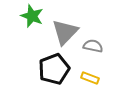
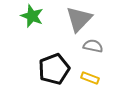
gray triangle: moved 14 px right, 13 px up
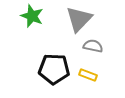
black pentagon: rotated 24 degrees clockwise
yellow rectangle: moved 2 px left, 3 px up
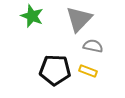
black pentagon: moved 1 px right, 1 px down
yellow rectangle: moved 4 px up
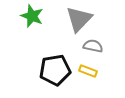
black pentagon: rotated 12 degrees counterclockwise
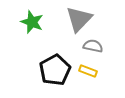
green star: moved 6 px down
black pentagon: rotated 20 degrees counterclockwise
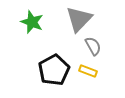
gray semicircle: rotated 48 degrees clockwise
black pentagon: moved 1 px left
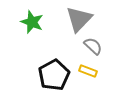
gray semicircle: rotated 18 degrees counterclockwise
black pentagon: moved 5 px down
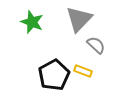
gray semicircle: moved 3 px right, 1 px up
yellow rectangle: moved 5 px left
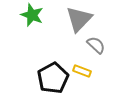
green star: moved 7 px up
yellow rectangle: moved 1 px left
black pentagon: moved 1 px left, 3 px down
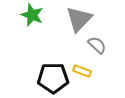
gray semicircle: moved 1 px right
black pentagon: rotated 28 degrees clockwise
